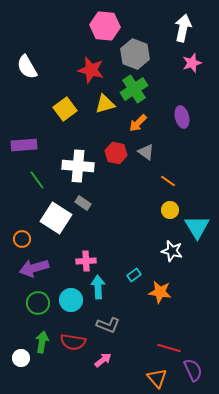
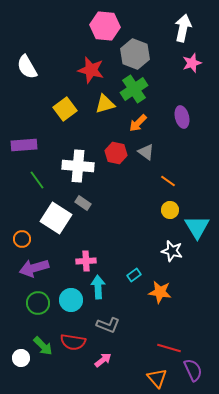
green arrow: moved 1 px right, 4 px down; rotated 125 degrees clockwise
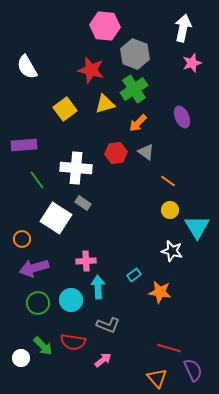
purple ellipse: rotated 10 degrees counterclockwise
red hexagon: rotated 20 degrees counterclockwise
white cross: moved 2 px left, 2 px down
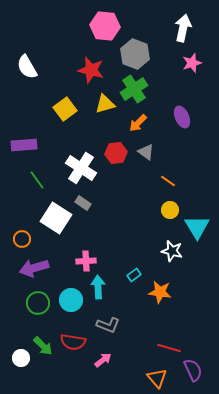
white cross: moved 5 px right; rotated 28 degrees clockwise
